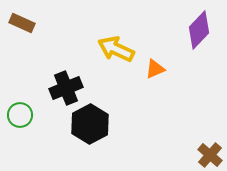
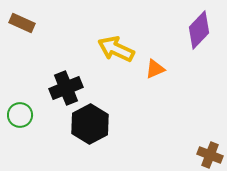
brown cross: rotated 20 degrees counterclockwise
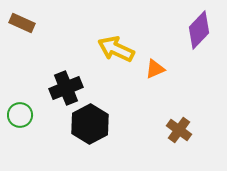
brown cross: moved 31 px left, 25 px up; rotated 15 degrees clockwise
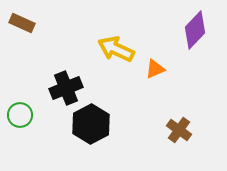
purple diamond: moved 4 px left
black hexagon: moved 1 px right
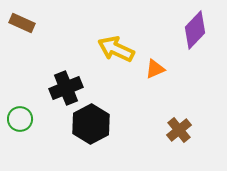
green circle: moved 4 px down
brown cross: rotated 15 degrees clockwise
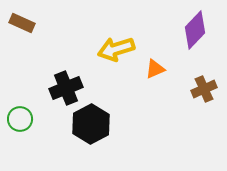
yellow arrow: rotated 42 degrees counterclockwise
brown cross: moved 25 px right, 41 px up; rotated 15 degrees clockwise
